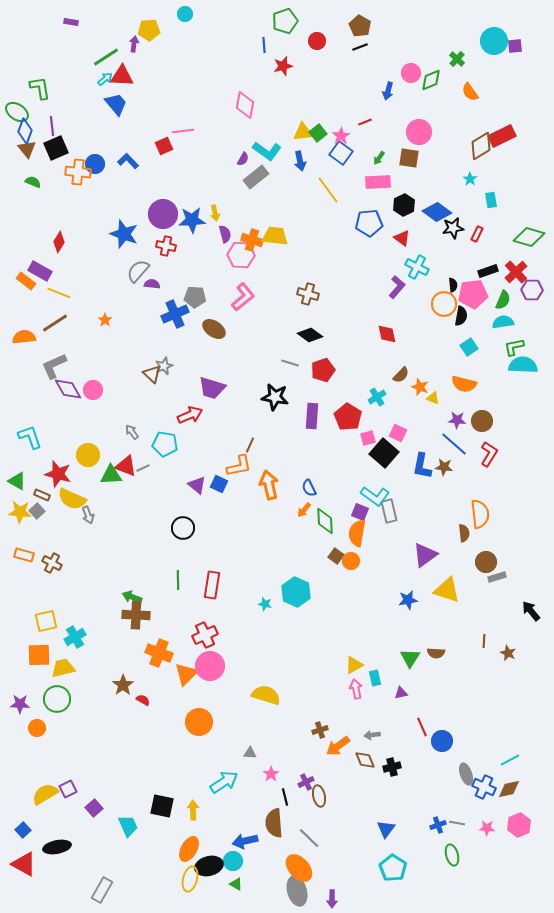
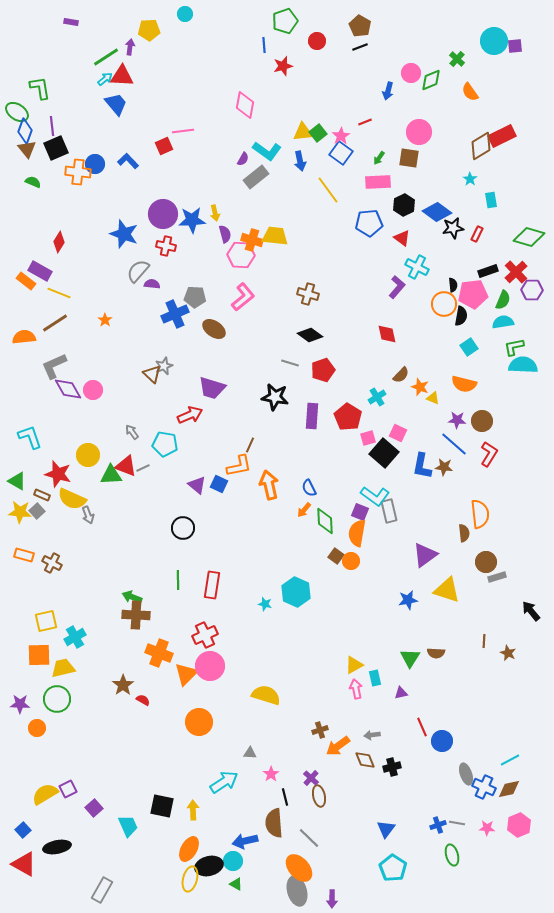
purple arrow at (134, 44): moved 4 px left, 3 px down
purple cross at (306, 782): moved 5 px right, 4 px up; rotated 21 degrees counterclockwise
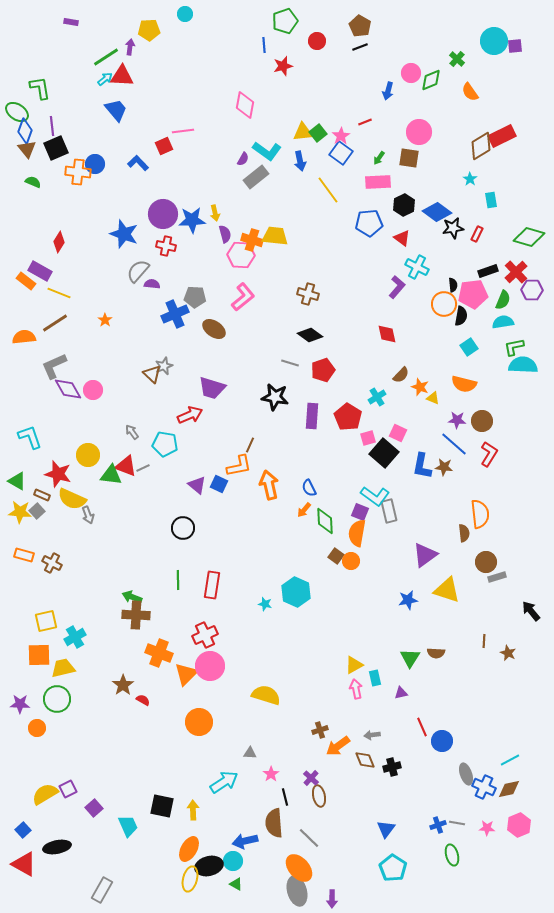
blue trapezoid at (116, 104): moved 6 px down
blue L-shape at (128, 161): moved 10 px right, 2 px down
green triangle at (111, 475): rotated 10 degrees clockwise
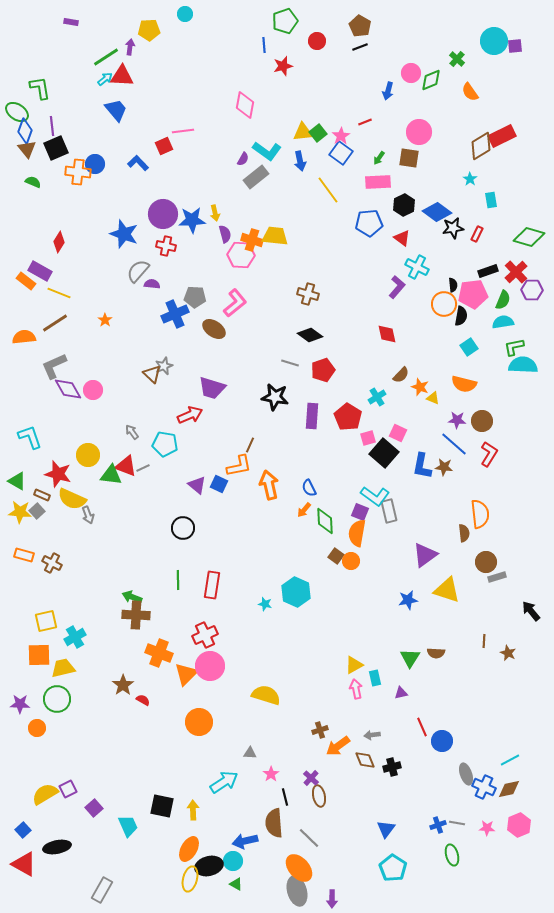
pink L-shape at (243, 297): moved 8 px left, 6 px down
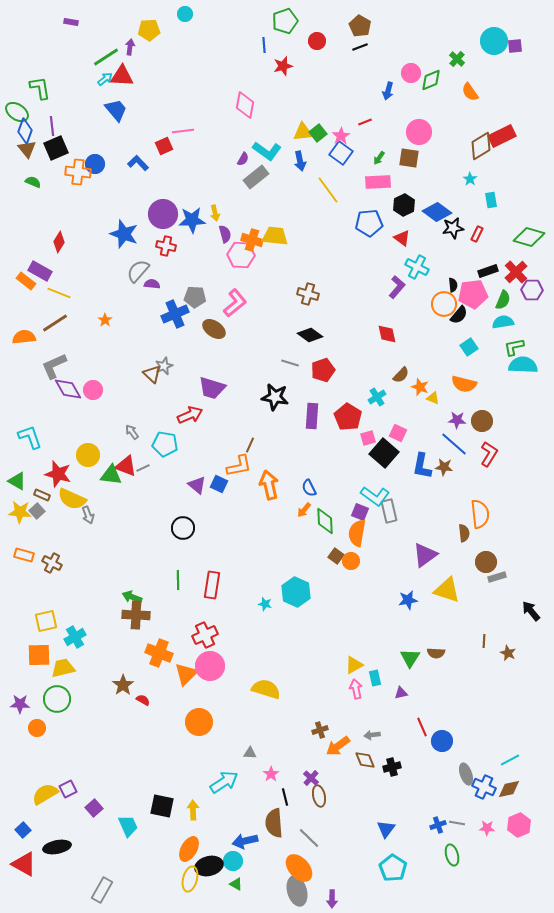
black semicircle at (461, 316): moved 2 px left, 1 px up; rotated 30 degrees clockwise
yellow semicircle at (266, 695): moved 6 px up
